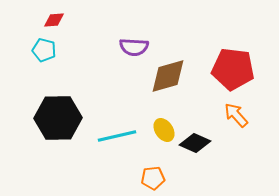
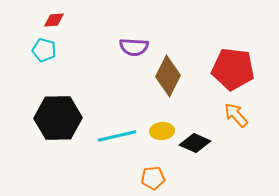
brown diamond: rotated 48 degrees counterclockwise
yellow ellipse: moved 2 px left, 1 px down; rotated 60 degrees counterclockwise
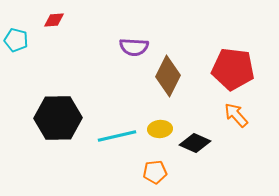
cyan pentagon: moved 28 px left, 10 px up
yellow ellipse: moved 2 px left, 2 px up
orange pentagon: moved 2 px right, 6 px up
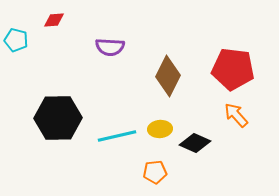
purple semicircle: moved 24 px left
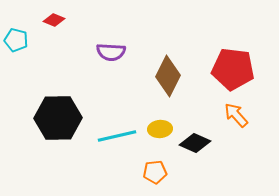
red diamond: rotated 25 degrees clockwise
purple semicircle: moved 1 px right, 5 px down
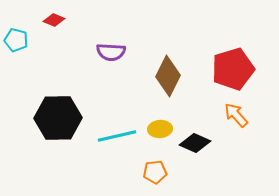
red pentagon: rotated 24 degrees counterclockwise
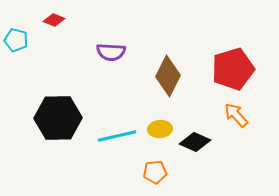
black diamond: moved 1 px up
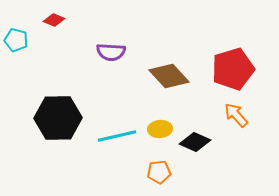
brown diamond: moved 1 px right; rotated 69 degrees counterclockwise
orange pentagon: moved 4 px right
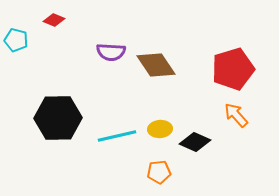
brown diamond: moved 13 px left, 11 px up; rotated 9 degrees clockwise
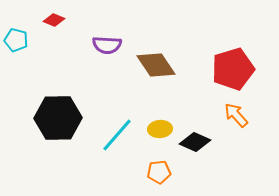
purple semicircle: moved 4 px left, 7 px up
cyan line: moved 1 px up; rotated 36 degrees counterclockwise
